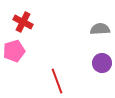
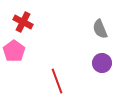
gray semicircle: rotated 108 degrees counterclockwise
pink pentagon: rotated 20 degrees counterclockwise
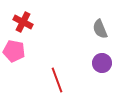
pink pentagon: rotated 25 degrees counterclockwise
red line: moved 1 px up
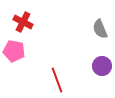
purple circle: moved 3 px down
